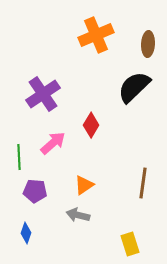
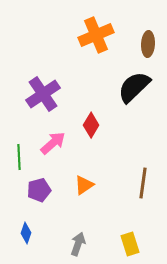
purple pentagon: moved 4 px right, 1 px up; rotated 20 degrees counterclockwise
gray arrow: moved 29 px down; rotated 95 degrees clockwise
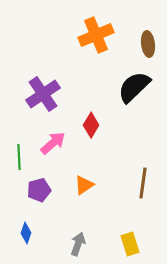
brown ellipse: rotated 10 degrees counterclockwise
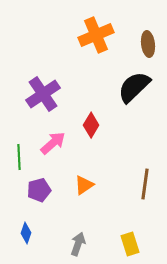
brown line: moved 2 px right, 1 px down
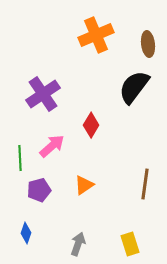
black semicircle: rotated 9 degrees counterclockwise
pink arrow: moved 1 px left, 3 px down
green line: moved 1 px right, 1 px down
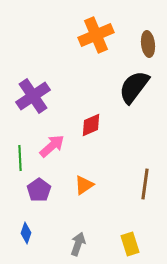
purple cross: moved 10 px left, 2 px down
red diamond: rotated 35 degrees clockwise
purple pentagon: rotated 20 degrees counterclockwise
